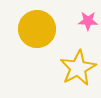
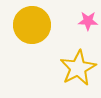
yellow circle: moved 5 px left, 4 px up
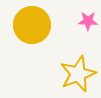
yellow star: moved 6 px down; rotated 6 degrees clockwise
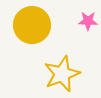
yellow star: moved 16 px left
